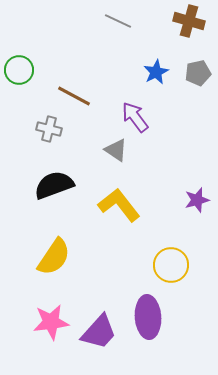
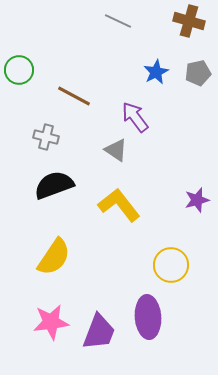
gray cross: moved 3 px left, 8 px down
purple trapezoid: rotated 21 degrees counterclockwise
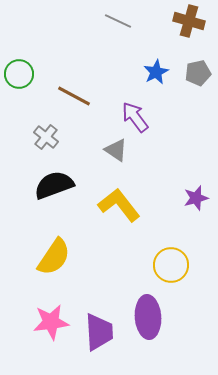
green circle: moved 4 px down
gray cross: rotated 25 degrees clockwise
purple star: moved 1 px left, 2 px up
purple trapezoid: rotated 24 degrees counterclockwise
